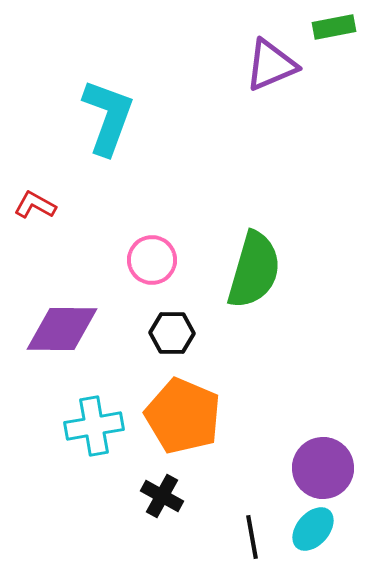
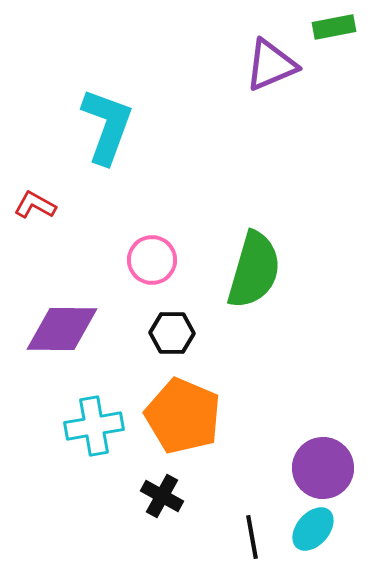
cyan L-shape: moved 1 px left, 9 px down
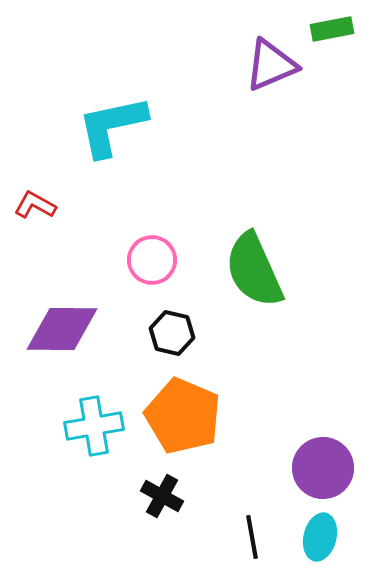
green rectangle: moved 2 px left, 2 px down
cyan L-shape: moved 5 px right; rotated 122 degrees counterclockwise
green semicircle: rotated 140 degrees clockwise
black hexagon: rotated 12 degrees clockwise
cyan ellipse: moved 7 px right, 8 px down; rotated 27 degrees counterclockwise
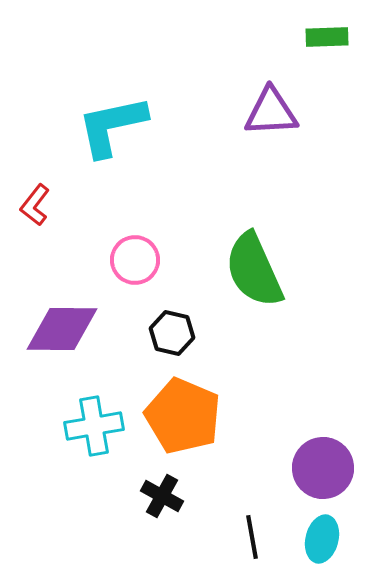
green rectangle: moved 5 px left, 8 px down; rotated 9 degrees clockwise
purple triangle: moved 47 px down; rotated 20 degrees clockwise
red L-shape: rotated 81 degrees counterclockwise
pink circle: moved 17 px left
cyan ellipse: moved 2 px right, 2 px down
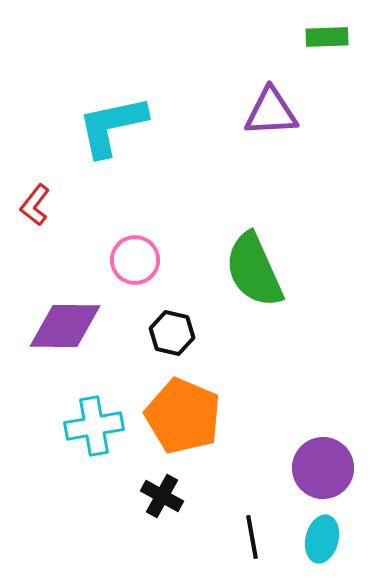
purple diamond: moved 3 px right, 3 px up
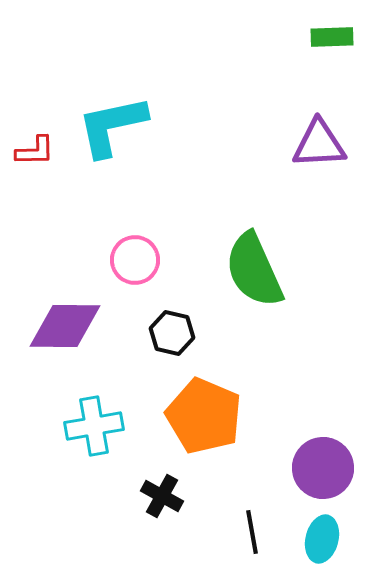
green rectangle: moved 5 px right
purple triangle: moved 48 px right, 32 px down
red L-shape: moved 54 px up; rotated 129 degrees counterclockwise
orange pentagon: moved 21 px right
black line: moved 5 px up
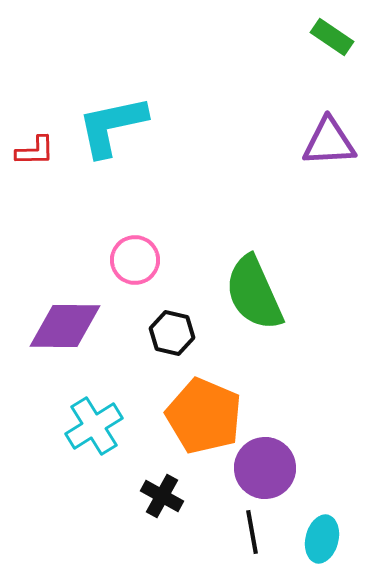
green rectangle: rotated 36 degrees clockwise
purple triangle: moved 10 px right, 2 px up
green semicircle: moved 23 px down
cyan cross: rotated 22 degrees counterclockwise
purple circle: moved 58 px left
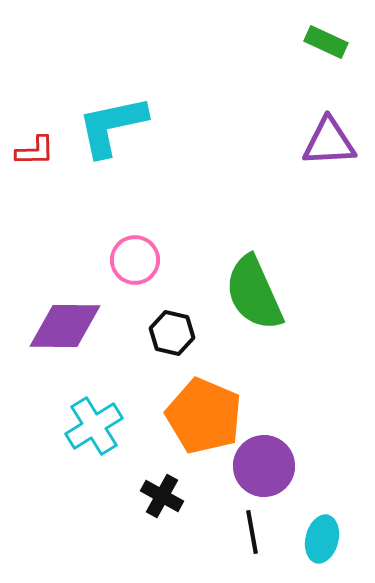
green rectangle: moved 6 px left, 5 px down; rotated 9 degrees counterclockwise
purple circle: moved 1 px left, 2 px up
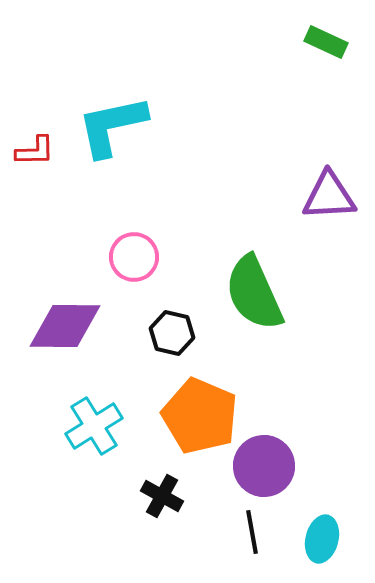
purple triangle: moved 54 px down
pink circle: moved 1 px left, 3 px up
orange pentagon: moved 4 px left
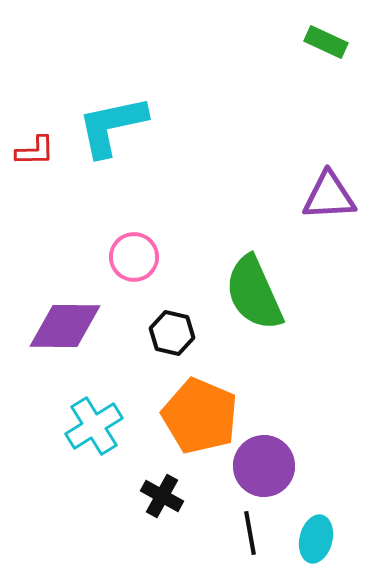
black line: moved 2 px left, 1 px down
cyan ellipse: moved 6 px left
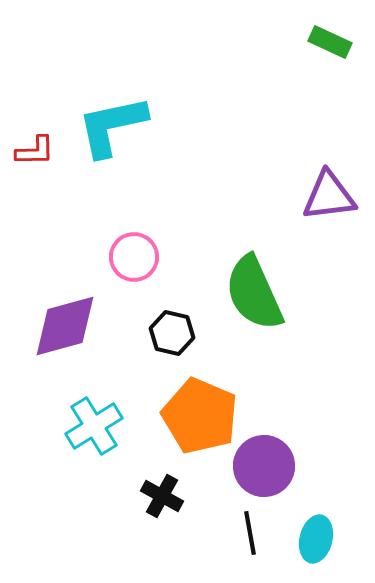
green rectangle: moved 4 px right
purple triangle: rotated 4 degrees counterclockwise
purple diamond: rotated 16 degrees counterclockwise
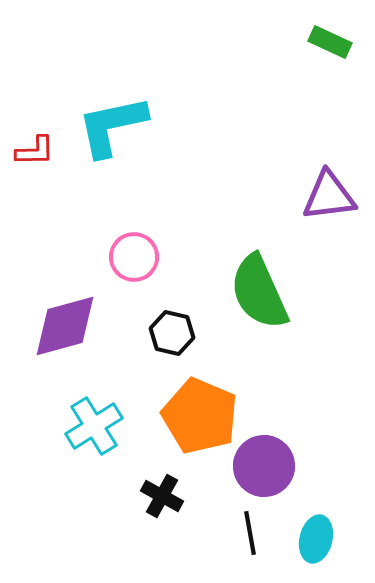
green semicircle: moved 5 px right, 1 px up
